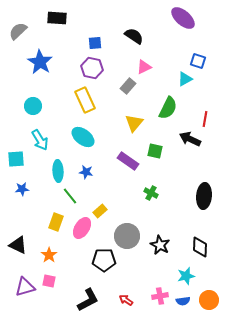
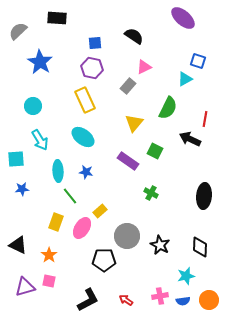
green square at (155, 151): rotated 14 degrees clockwise
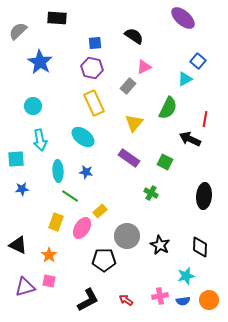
blue square at (198, 61): rotated 21 degrees clockwise
yellow rectangle at (85, 100): moved 9 px right, 3 px down
cyan arrow at (40, 140): rotated 20 degrees clockwise
green square at (155, 151): moved 10 px right, 11 px down
purple rectangle at (128, 161): moved 1 px right, 3 px up
green line at (70, 196): rotated 18 degrees counterclockwise
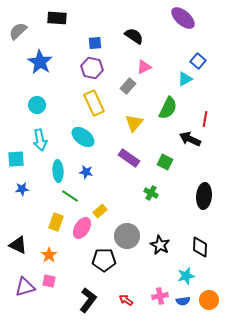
cyan circle at (33, 106): moved 4 px right, 1 px up
black L-shape at (88, 300): rotated 25 degrees counterclockwise
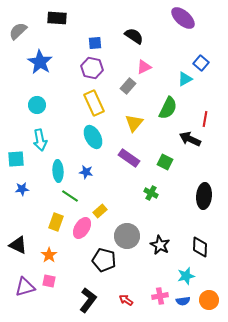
blue square at (198, 61): moved 3 px right, 2 px down
cyan ellipse at (83, 137): moved 10 px right; rotated 25 degrees clockwise
black pentagon at (104, 260): rotated 15 degrees clockwise
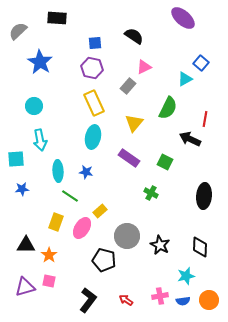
cyan circle at (37, 105): moved 3 px left, 1 px down
cyan ellipse at (93, 137): rotated 40 degrees clockwise
black triangle at (18, 245): moved 8 px right; rotated 24 degrees counterclockwise
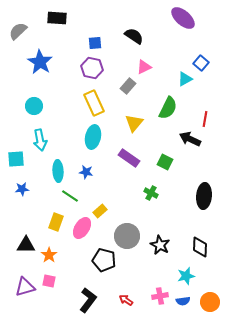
orange circle at (209, 300): moved 1 px right, 2 px down
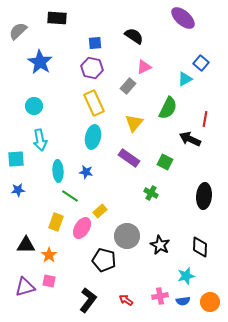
blue star at (22, 189): moved 4 px left, 1 px down
